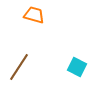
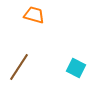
cyan square: moved 1 px left, 1 px down
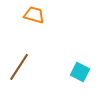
cyan square: moved 4 px right, 4 px down
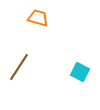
orange trapezoid: moved 4 px right, 3 px down
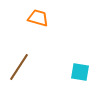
cyan square: rotated 18 degrees counterclockwise
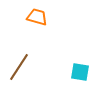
orange trapezoid: moved 1 px left, 1 px up
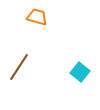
cyan square: rotated 30 degrees clockwise
